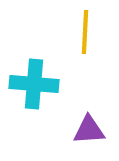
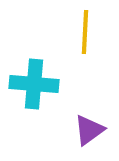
purple triangle: rotated 32 degrees counterclockwise
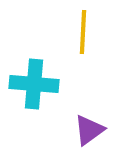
yellow line: moved 2 px left
